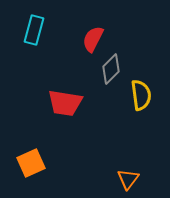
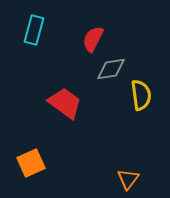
gray diamond: rotated 36 degrees clockwise
red trapezoid: rotated 153 degrees counterclockwise
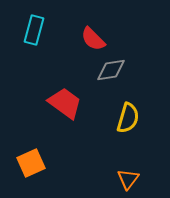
red semicircle: rotated 72 degrees counterclockwise
gray diamond: moved 1 px down
yellow semicircle: moved 13 px left, 23 px down; rotated 24 degrees clockwise
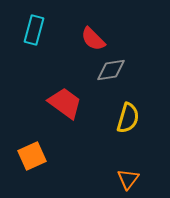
orange square: moved 1 px right, 7 px up
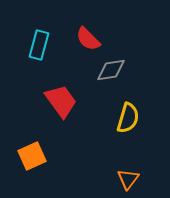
cyan rectangle: moved 5 px right, 15 px down
red semicircle: moved 5 px left
red trapezoid: moved 4 px left, 2 px up; rotated 18 degrees clockwise
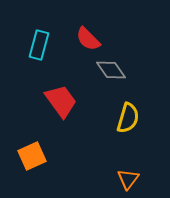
gray diamond: rotated 64 degrees clockwise
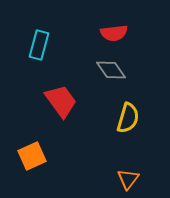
red semicircle: moved 26 px right, 6 px up; rotated 52 degrees counterclockwise
